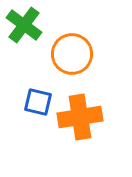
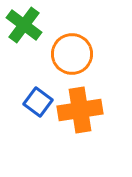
blue square: rotated 24 degrees clockwise
orange cross: moved 7 px up
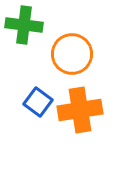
green cross: rotated 30 degrees counterclockwise
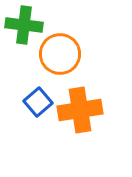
orange circle: moved 12 px left
blue square: rotated 12 degrees clockwise
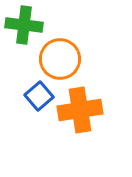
orange circle: moved 5 px down
blue square: moved 1 px right, 6 px up
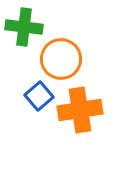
green cross: moved 2 px down
orange circle: moved 1 px right
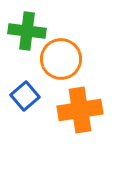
green cross: moved 3 px right, 4 px down
blue square: moved 14 px left
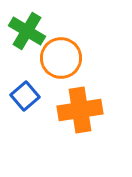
green cross: rotated 24 degrees clockwise
orange circle: moved 1 px up
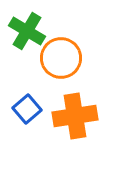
blue square: moved 2 px right, 13 px down
orange cross: moved 5 px left, 6 px down
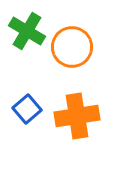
orange circle: moved 11 px right, 11 px up
orange cross: moved 2 px right
